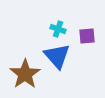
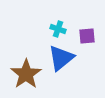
blue triangle: moved 4 px right, 2 px down; rotated 32 degrees clockwise
brown star: moved 1 px right
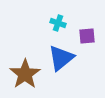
cyan cross: moved 6 px up
brown star: moved 1 px left
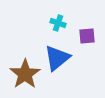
blue triangle: moved 4 px left
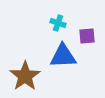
blue triangle: moved 6 px right, 2 px up; rotated 36 degrees clockwise
brown star: moved 2 px down
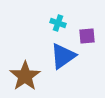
blue triangle: rotated 32 degrees counterclockwise
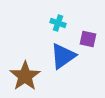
purple square: moved 1 px right, 3 px down; rotated 18 degrees clockwise
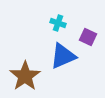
purple square: moved 2 px up; rotated 12 degrees clockwise
blue triangle: rotated 12 degrees clockwise
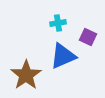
cyan cross: rotated 28 degrees counterclockwise
brown star: moved 1 px right, 1 px up
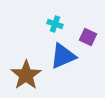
cyan cross: moved 3 px left, 1 px down; rotated 28 degrees clockwise
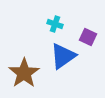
blue triangle: rotated 12 degrees counterclockwise
brown star: moved 2 px left, 2 px up
